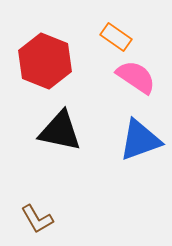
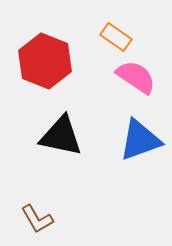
black triangle: moved 1 px right, 5 px down
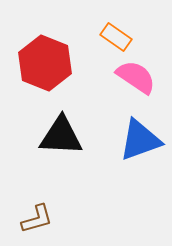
red hexagon: moved 2 px down
black triangle: rotated 9 degrees counterclockwise
brown L-shape: rotated 76 degrees counterclockwise
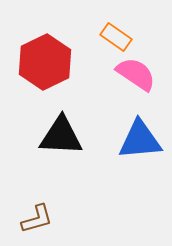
red hexagon: moved 1 px up; rotated 12 degrees clockwise
pink semicircle: moved 3 px up
blue triangle: rotated 15 degrees clockwise
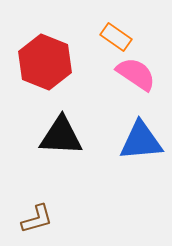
red hexagon: rotated 12 degrees counterclockwise
blue triangle: moved 1 px right, 1 px down
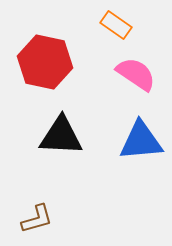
orange rectangle: moved 12 px up
red hexagon: rotated 10 degrees counterclockwise
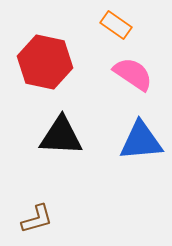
pink semicircle: moved 3 px left
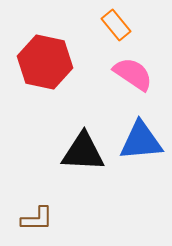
orange rectangle: rotated 16 degrees clockwise
black triangle: moved 22 px right, 16 px down
brown L-shape: rotated 16 degrees clockwise
